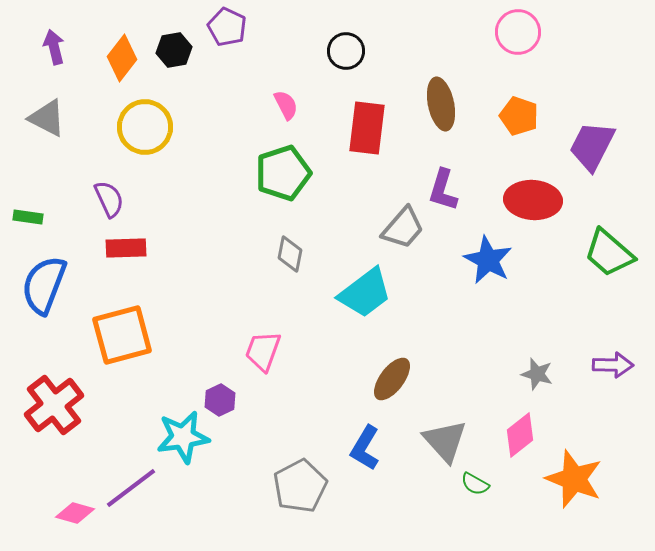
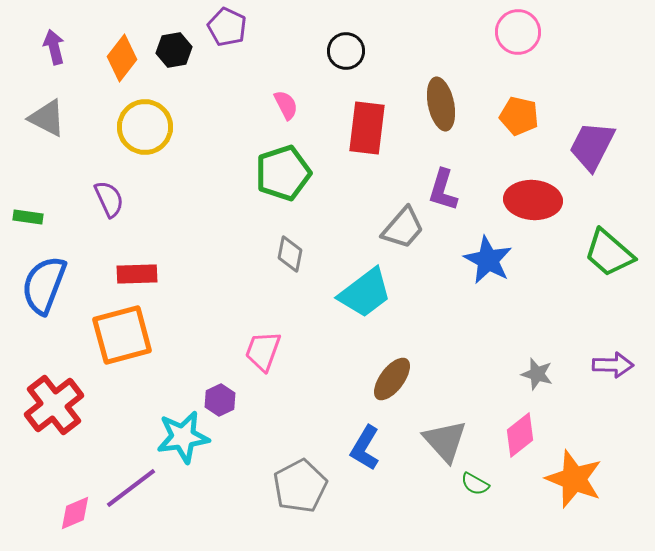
orange pentagon at (519, 116): rotated 6 degrees counterclockwise
red rectangle at (126, 248): moved 11 px right, 26 px down
pink diamond at (75, 513): rotated 39 degrees counterclockwise
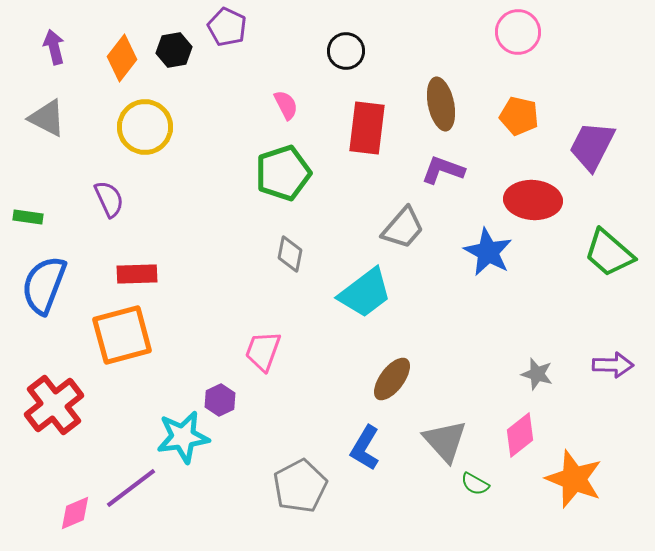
purple L-shape at (443, 190): moved 20 px up; rotated 93 degrees clockwise
blue star at (488, 260): moved 8 px up
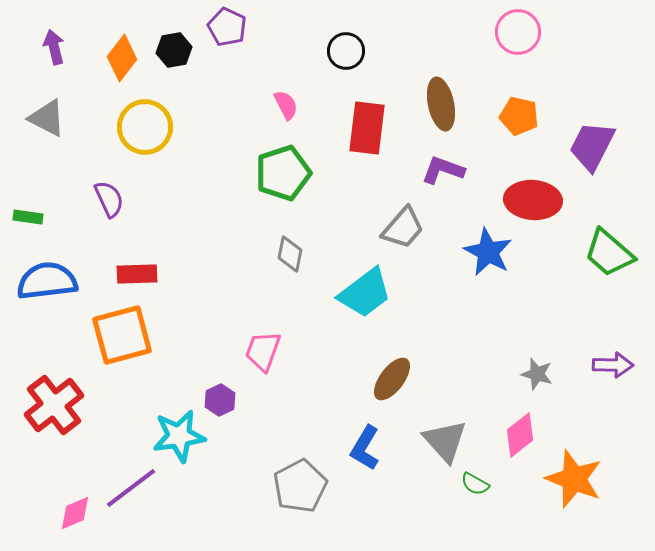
blue semicircle at (44, 285): moved 3 px right, 4 px up; rotated 62 degrees clockwise
cyan star at (183, 437): moved 4 px left, 1 px up
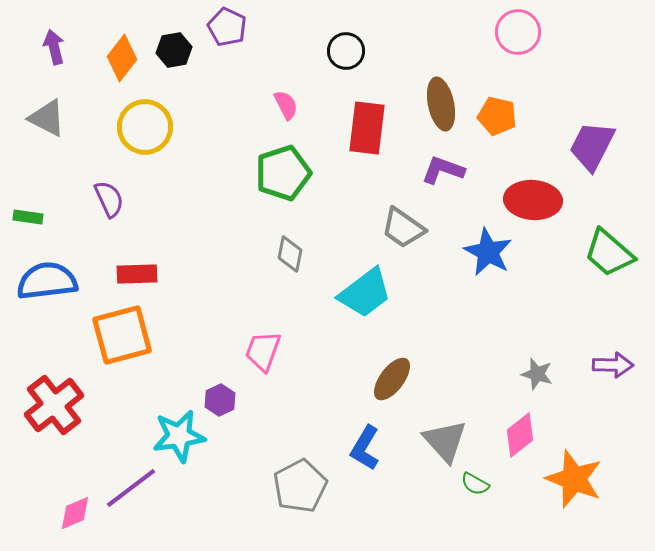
orange pentagon at (519, 116): moved 22 px left
gray trapezoid at (403, 228): rotated 84 degrees clockwise
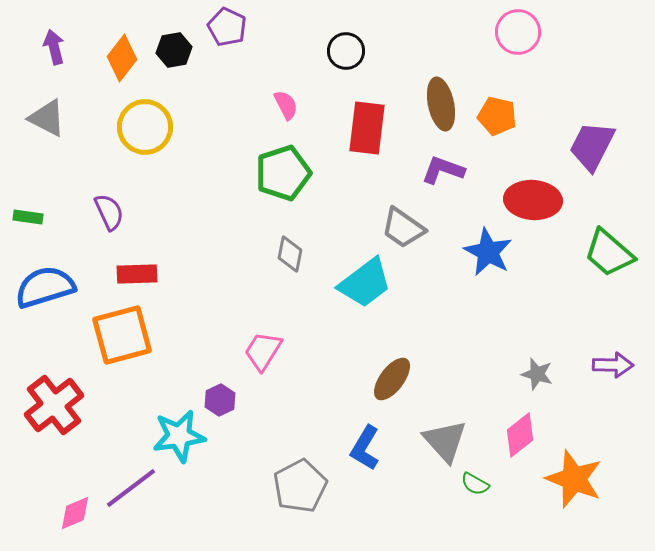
purple semicircle at (109, 199): moved 13 px down
blue semicircle at (47, 281): moved 2 px left, 6 px down; rotated 10 degrees counterclockwise
cyan trapezoid at (365, 293): moved 10 px up
pink trapezoid at (263, 351): rotated 12 degrees clockwise
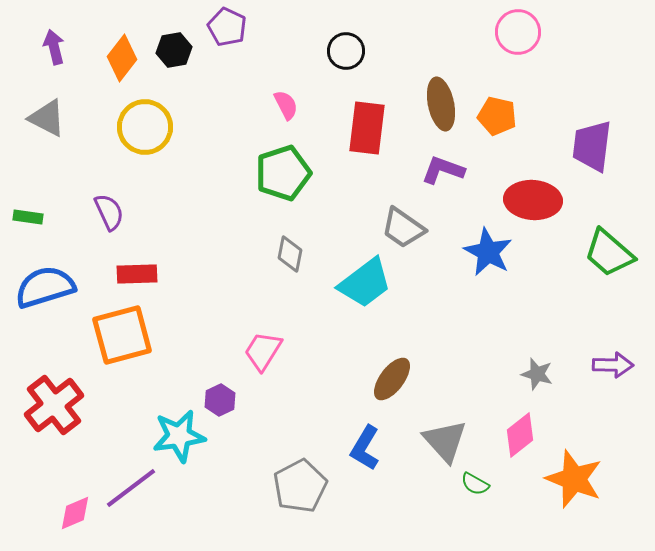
purple trapezoid at (592, 146): rotated 20 degrees counterclockwise
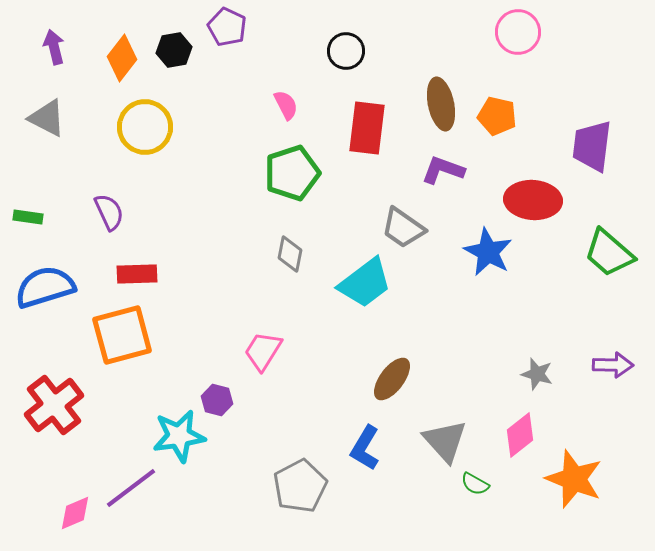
green pentagon at (283, 173): moved 9 px right
purple hexagon at (220, 400): moved 3 px left; rotated 20 degrees counterclockwise
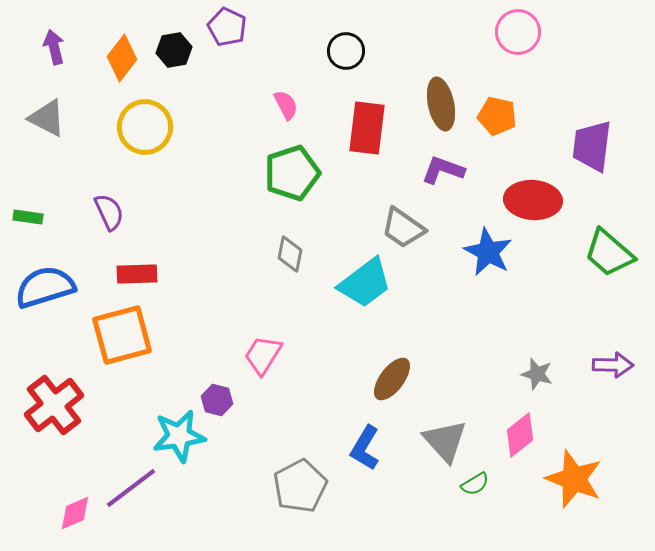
pink trapezoid at (263, 351): moved 4 px down
green semicircle at (475, 484): rotated 60 degrees counterclockwise
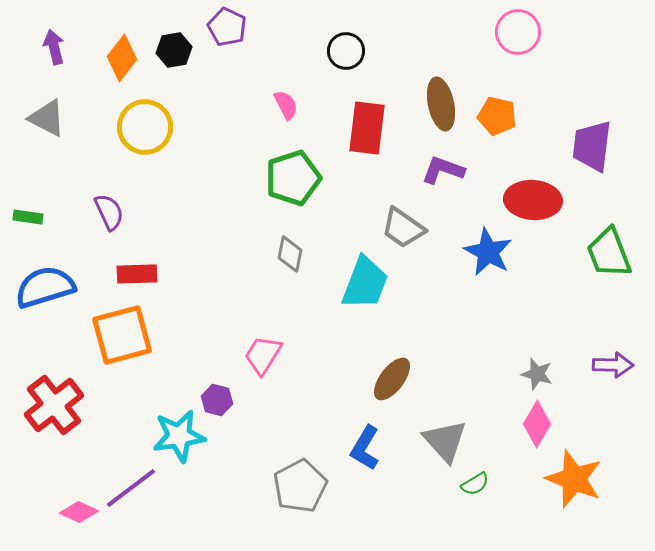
green pentagon at (292, 173): moved 1 px right, 5 px down
green trapezoid at (609, 253): rotated 28 degrees clockwise
cyan trapezoid at (365, 283): rotated 32 degrees counterclockwise
pink diamond at (520, 435): moved 17 px right, 11 px up; rotated 21 degrees counterclockwise
pink diamond at (75, 513): moved 4 px right, 1 px up; rotated 48 degrees clockwise
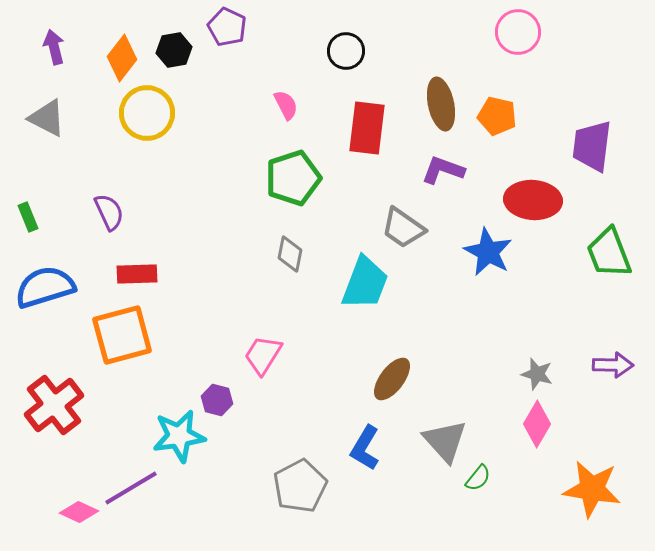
yellow circle at (145, 127): moved 2 px right, 14 px up
green rectangle at (28, 217): rotated 60 degrees clockwise
orange star at (574, 479): moved 18 px right, 10 px down; rotated 12 degrees counterclockwise
green semicircle at (475, 484): moved 3 px right, 6 px up; rotated 20 degrees counterclockwise
purple line at (131, 488): rotated 6 degrees clockwise
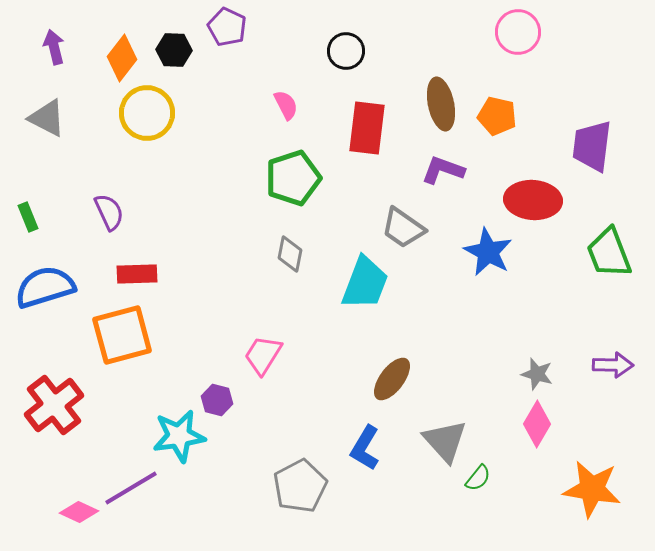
black hexagon at (174, 50): rotated 12 degrees clockwise
